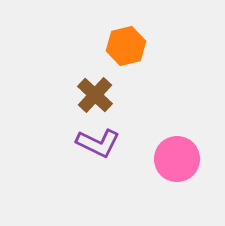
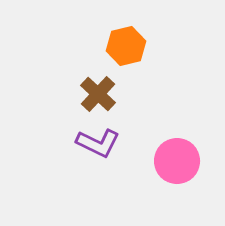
brown cross: moved 3 px right, 1 px up
pink circle: moved 2 px down
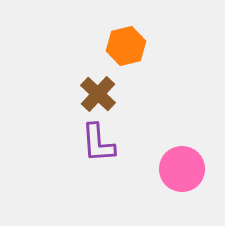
purple L-shape: rotated 60 degrees clockwise
pink circle: moved 5 px right, 8 px down
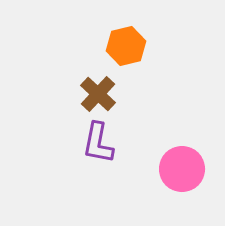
purple L-shape: rotated 15 degrees clockwise
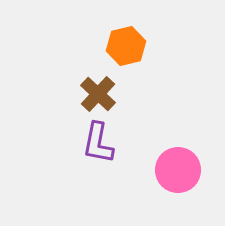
pink circle: moved 4 px left, 1 px down
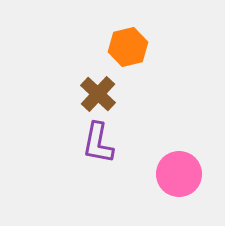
orange hexagon: moved 2 px right, 1 px down
pink circle: moved 1 px right, 4 px down
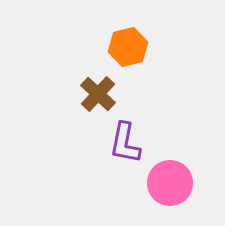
purple L-shape: moved 27 px right
pink circle: moved 9 px left, 9 px down
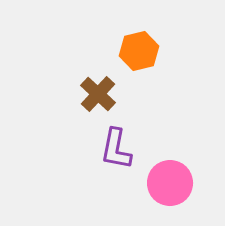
orange hexagon: moved 11 px right, 4 px down
purple L-shape: moved 9 px left, 6 px down
